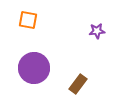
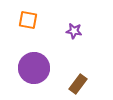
purple star: moved 23 px left; rotated 14 degrees clockwise
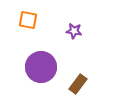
purple circle: moved 7 px right, 1 px up
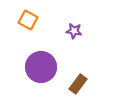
orange square: rotated 18 degrees clockwise
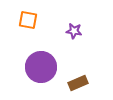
orange square: rotated 18 degrees counterclockwise
brown rectangle: moved 1 px up; rotated 30 degrees clockwise
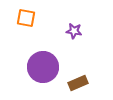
orange square: moved 2 px left, 2 px up
purple circle: moved 2 px right
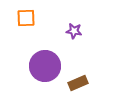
orange square: rotated 12 degrees counterclockwise
purple circle: moved 2 px right, 1 px up
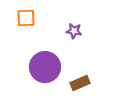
purple circle: moved 1 px down
brown rectangle: moved 2 px right
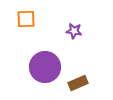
orange square: moved 1 px down
brown rectangle: moved 2 px left
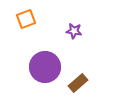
orange square: rotated 18 degrees counterclockwise
brown rectangle: rotated 18 degrees counterclockwise
